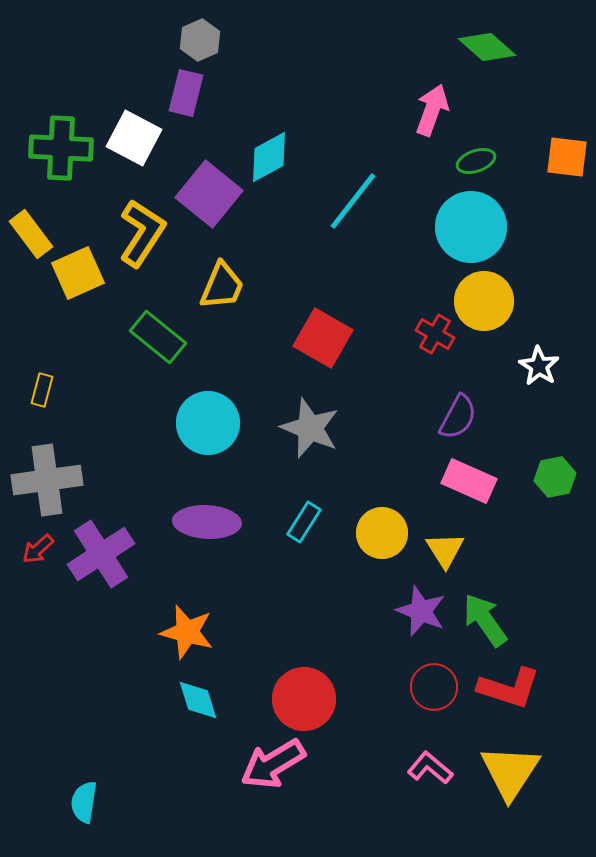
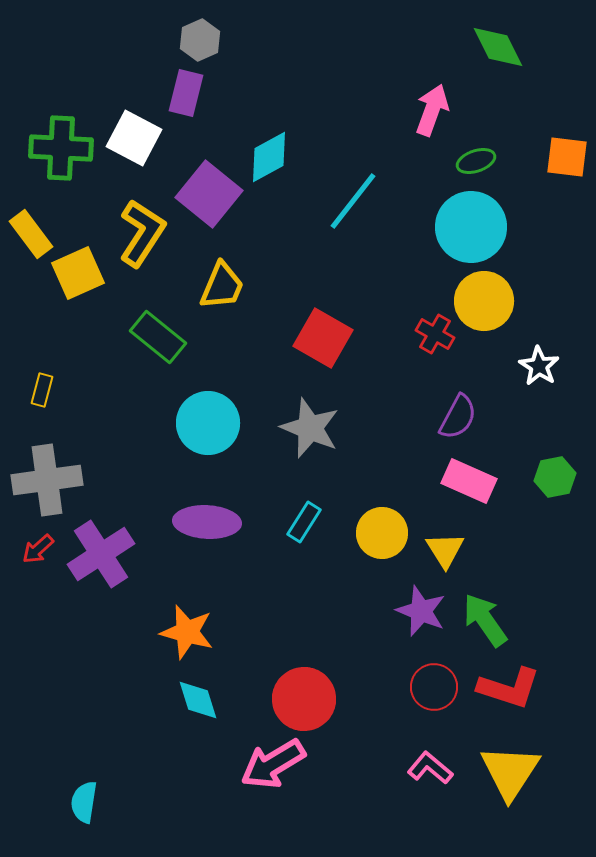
green diamond at (487, 47): moved 11 px right; rotated 22 degrees clockwise
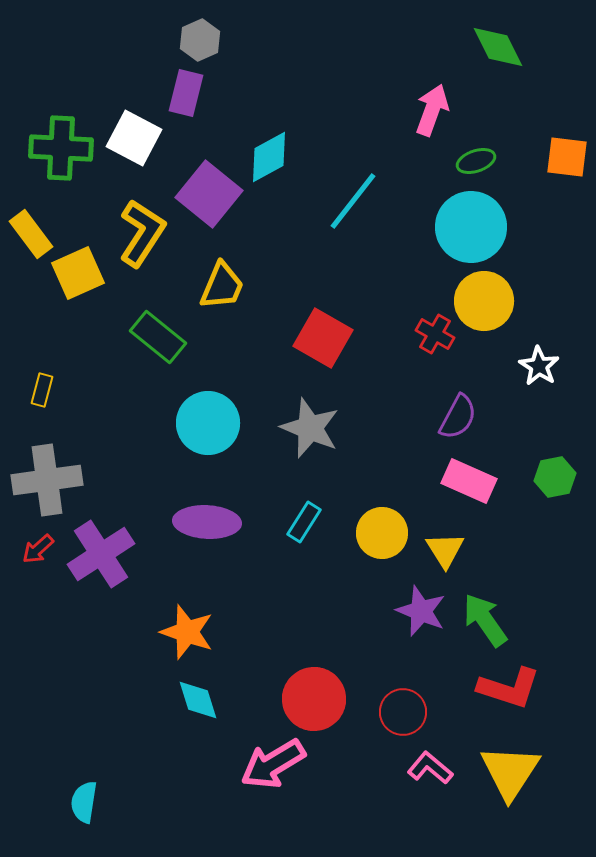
orange star at (187, 632): rotated 4 degrees clockwise
red circle at (434, 687): moved 31 px left, 25 px down
red circle at (304, 699): moved 10 px right
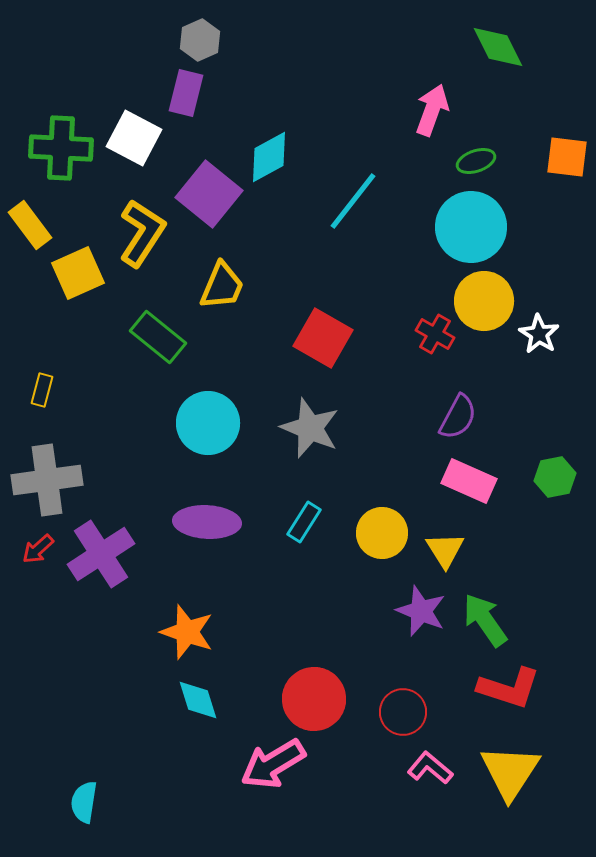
yellow rectangle at (31, 234): moved 1 px left, 9 px up
white star at (539, 366): moved 32 px up
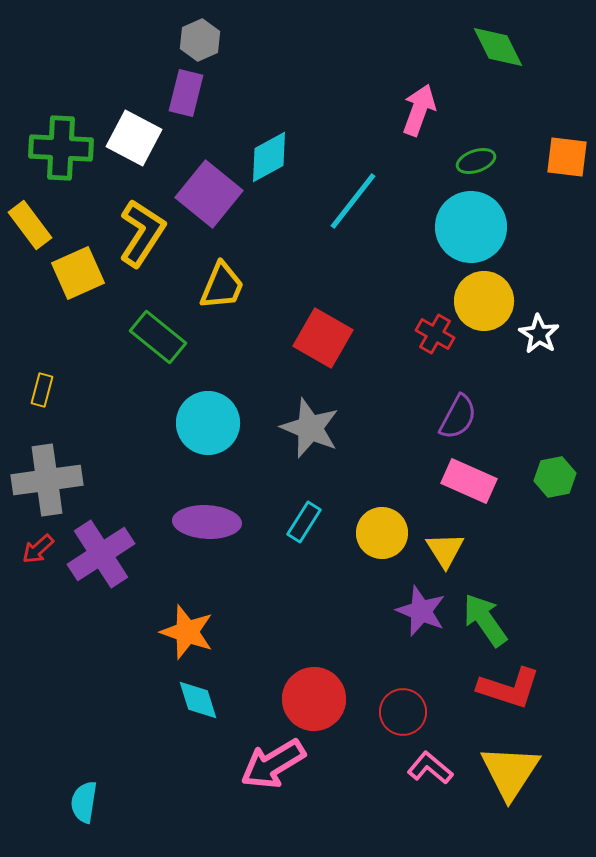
pink arrow at (432, 110): moved 13 px left
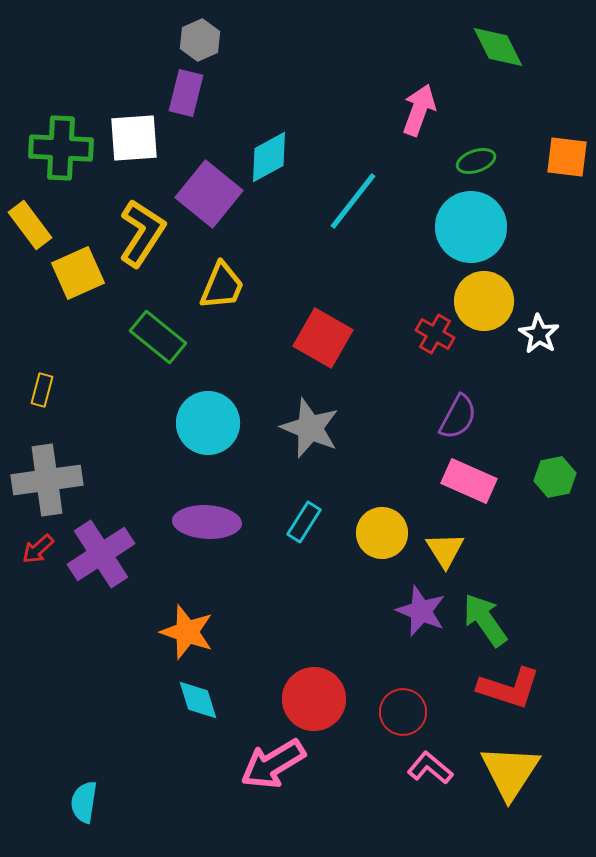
white square at (134, 138): rotated 32 degrees counterclockwise
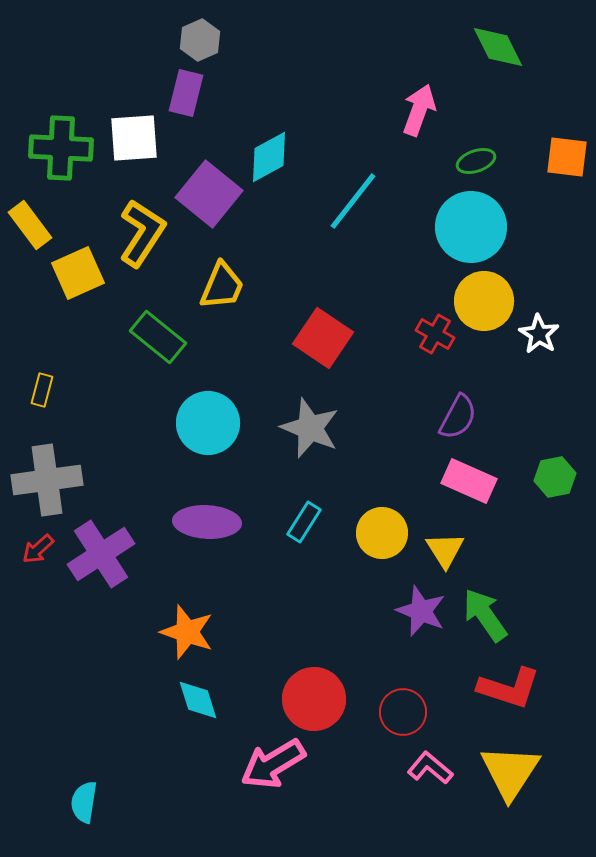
red square at (323, 338): rotated 4 degrees clockwise
green arrow at (485, 620): moved 5 px up
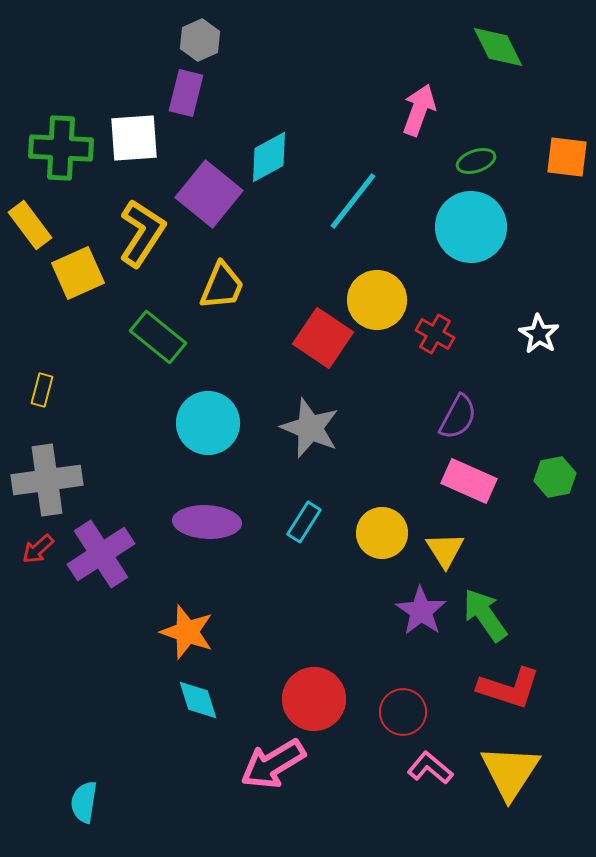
yellow circle at (484, 301): moved 107 px left, 1 px up
purple star at (421, 611): rotated 12 degrees clockwise
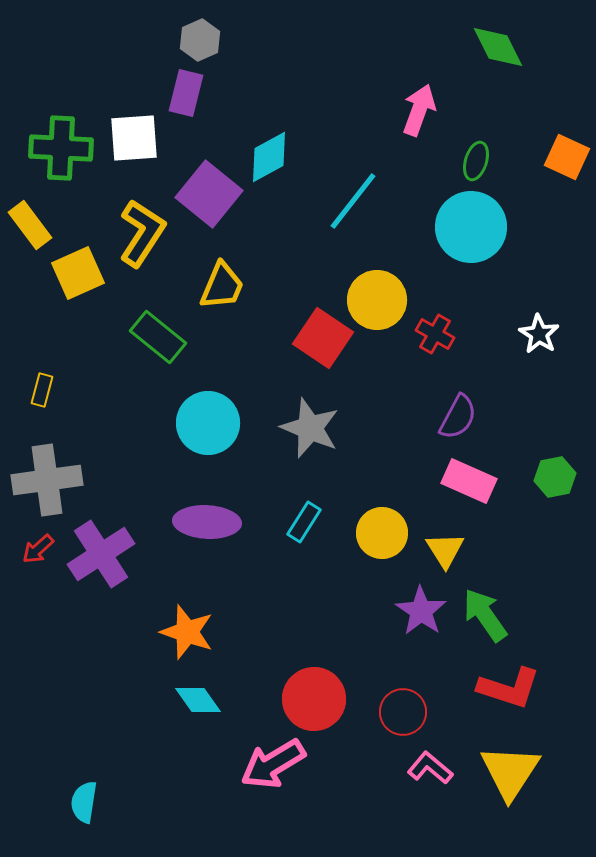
orange square at (567, 157): rotated 18 degrees clockwise
green ellipse at (476, 161): rotated 54 degrees counterclockwise
cyan diamond at (198, 700): rotated 18 degrees counterclockwise
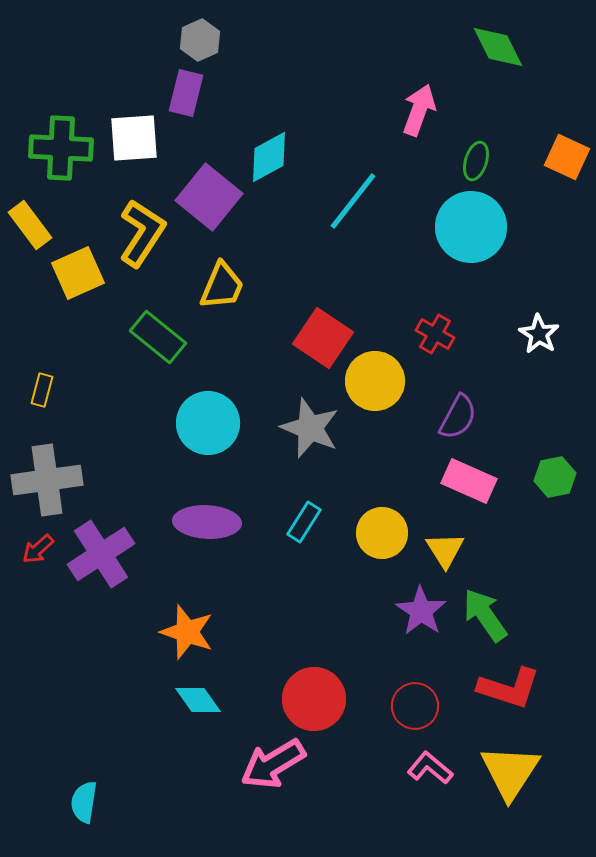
purple square at (209, 194): moved 3 px down
yellow circle at (377, 300): moved 2 px left, 81 px down
red circle at (403, 712): moved 12 px right, 6 px up
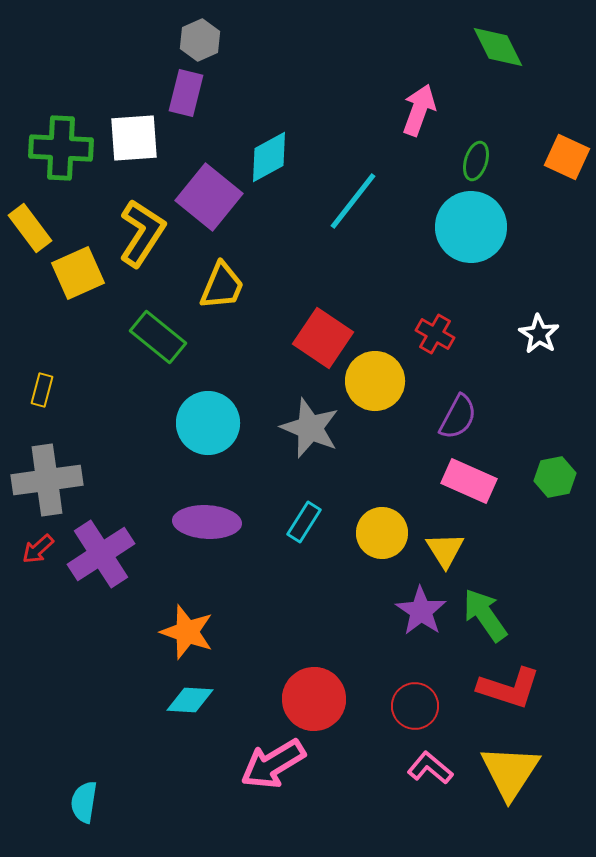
yellow rectangle at (30, 225): moved 3 px down
cyan diamond at (198, 700): moved 8 px left; rotated 51 degrees counterclockwise
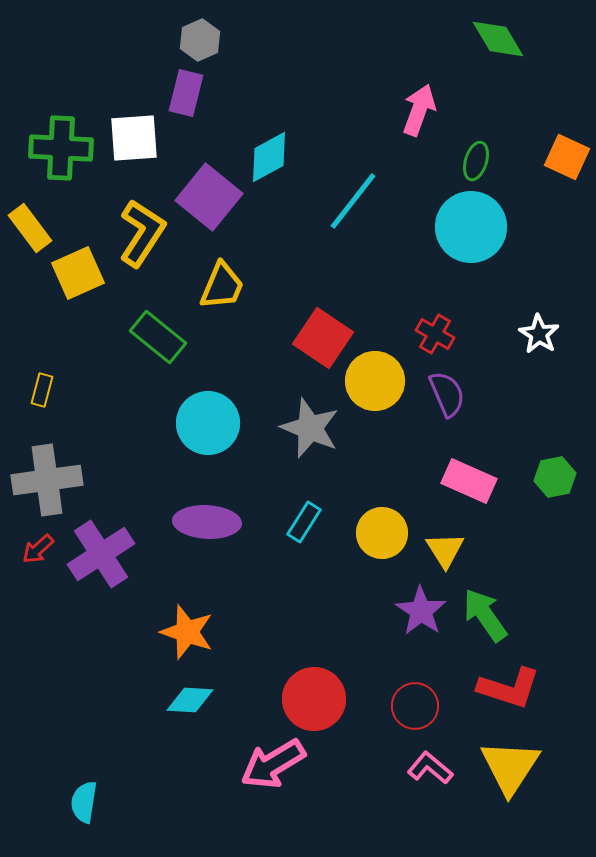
green diamond at (498, 47): moved 8 px up; rotated 4 degrees counterclockwise
purple semicircle at (458, 417): moved 11 px left, 23 px up; rotated 51 degrees counterclockwise
yellow triangle at (510, 772): moved 5 px up
